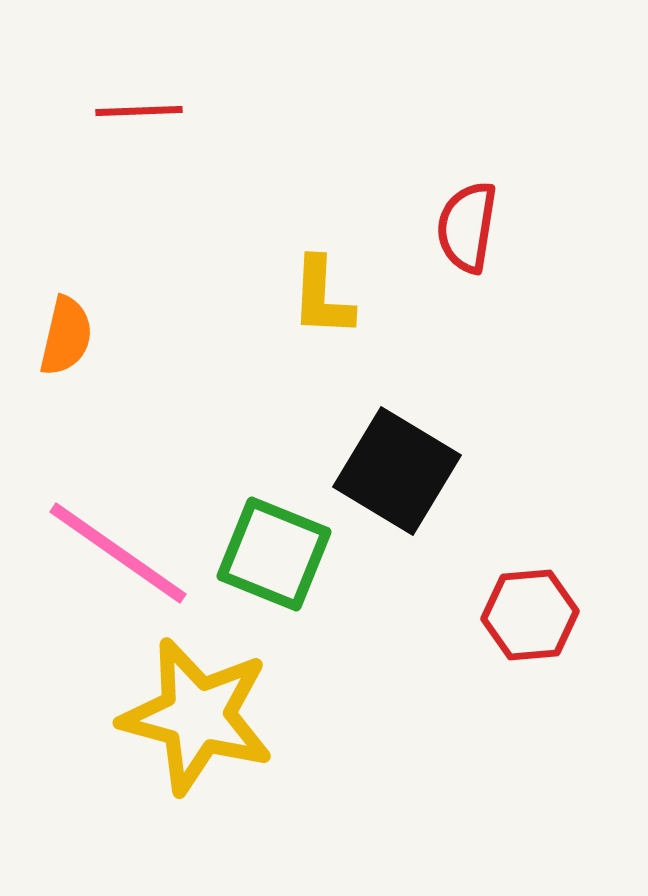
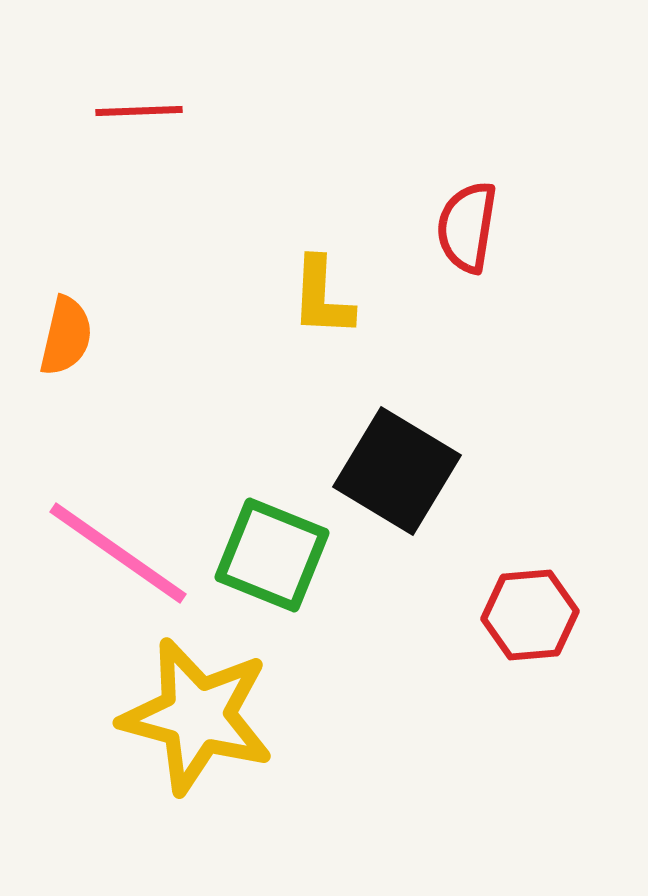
green square: moved 2 px left, 1 px down
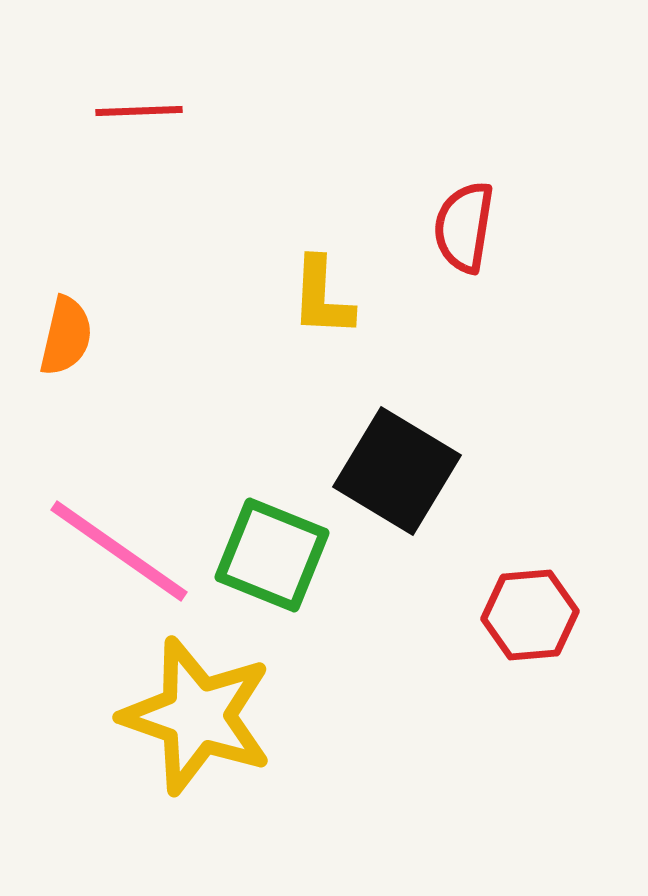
red semicircle: moved 3 px left
pink line: moved 1 px right, 2 px up
yellow star: rotated 4 degrees clockwise
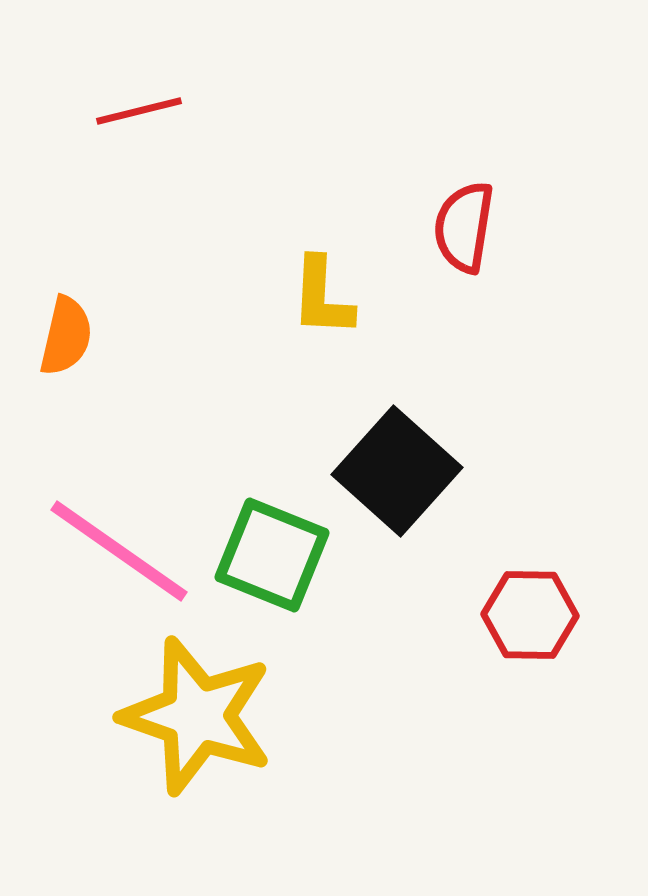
red line: rotated 12 degrees counterclockwise
black square: rotated 11 degrees clockwise
red hexagon: rotated 6 degrees clockwise
